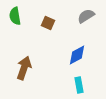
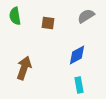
brown square: rotated 16 degrees counterclockwise
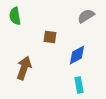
brown square: moved 2 px right, 14 px down
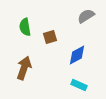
green semicircle: moved 10 px right, 11 px down
brown square: rotated 24 degrees counterclockwise
cyan rectangle: rotated 56 degrees counterclockwise
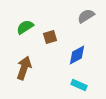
green semicircle: rotated 66 degrees clockwise
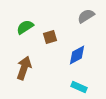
cyan rectangle: moved 2 px down
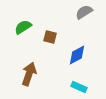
gray semicircle: moved 2 px left, 4 px up
green semicircle: moved 2 px left
brown square: rotated 32 degrees clockwise
brown arrow: moved 5 px right, 6 px down
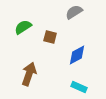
gray semicircle: moved 10 px left
